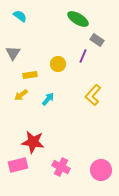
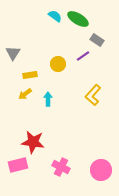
cyan semicircle: moved 35 px right
purple line: rotated 32 degrees clockwise
yellow arrow: moved 4 px right, 1 px up
cyan arrow: rotated 40 degrees counterclockwise
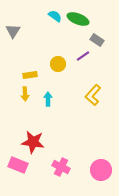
green ellipse: rotated 10 degrees counterclockwise
gray triangle: moved 22 px up
yellow arrow: rotated 56 degrees counterclockwise
pink rectangle: rotated 36 degrees clockwise
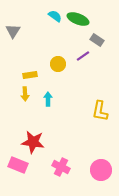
yellow L-shape: moved 7 px right, 16 px down; rotated 30 degrees counterclockwise
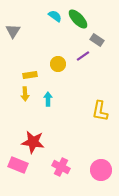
green ellipse: rotated 25 degrees clockwise
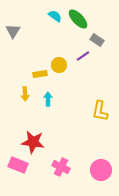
yellow circle: moved 1 px right, 1 px down
yellow rectangle: moved 10 px right, 1 px up
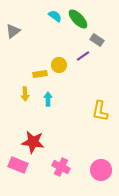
gray triangle: rotated 21 degrees clockwise
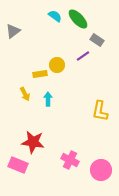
yellow circle: moved 2 px left
yellow arrow: rotated 24 degrees counterclockwise
pink cross: moved 9 px right, 7 px up
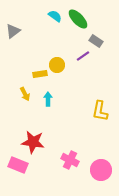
gray rectangle: moved 1 px left, 1 px down
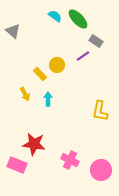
gray triangle: rotated 42 degrees counterclockwise
yellow rectangle: rotated 56 degrees clockwise
red star: moved 1 px right, 2 px down
pink rectangle: moved 1 px left
